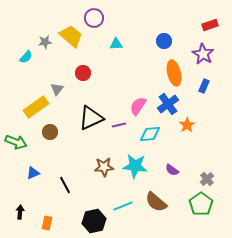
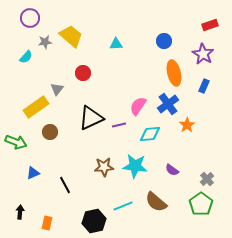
purple circle: moved 64 px left
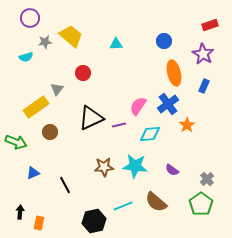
cyan semicircle: rotated 32 degrees clockwise
orange rectangle: moved 8 px left
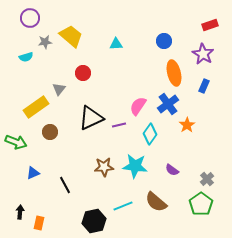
gray triangle: moved 2 px right
cyan diamond: rotated 50 degrees counterclockwise
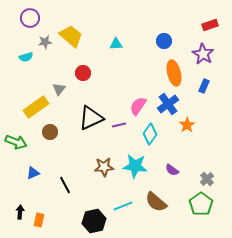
orange rectangle: moved 3 px up
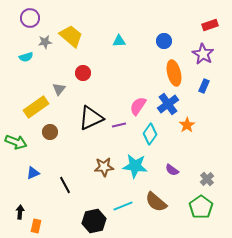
cyan triangle: moved 3 px right, 3 px up
green pentagon: moved 3 px down
orange rectangle: moved 3 px left, 6 px down
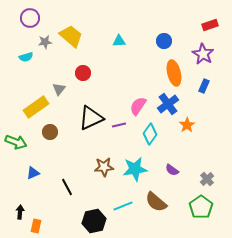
cyan star: moved 3 px down; rotated 15 degrees counterclockwise
black line: moved 2 px right, 2 px down
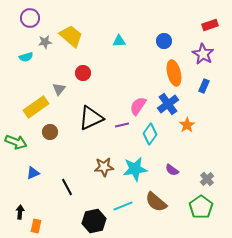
purple line: moved 3 px right
